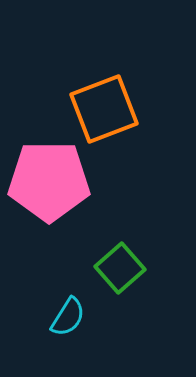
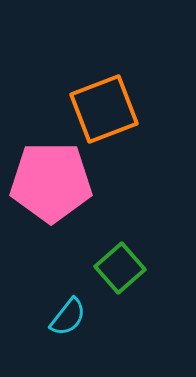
pink pentagon: moved 2 px right, 1 px down
cyan semicircle: rotated 6 degrees clockwise
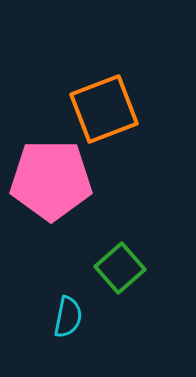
pink pentagon: moved 2 px up
cyan semicircle: rotated 27 degrees counterclockwise
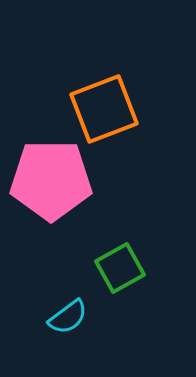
green square: rotated 12 degrees clockwise
cyan semicircle: rotated 42 degrees clockwise
